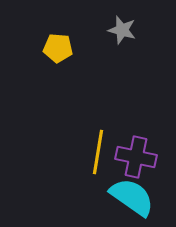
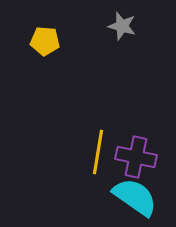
gray star: moved 4 px up
yellow pentagon: moved 13 px left, 7 px up
cyan semicircle: moved 3 px right
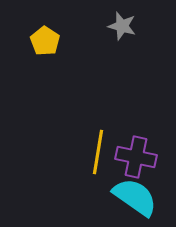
yellow pentagon: rotated 28 degrees clockwise
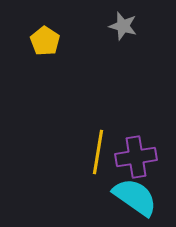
gray star: moved 1 px right
purple cross: rotated 21 degrees counterclockwise
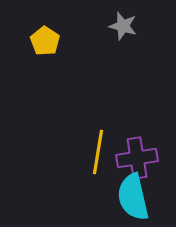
purple cross: moved 1 px right, 1 px down
cyan semicircle: moved 2 px left; rotated 138 degrees counterclockwise
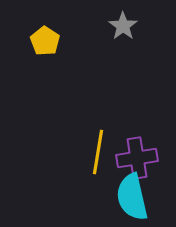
gray star: rotated 20 degrees clockwise
cyan semicircle: moved 1 px left
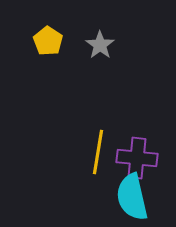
gray star: moved 23 px left, 19 px down
yellow pentagon: moved 3 px right
purple cross: rotated 15 degrees clockwise
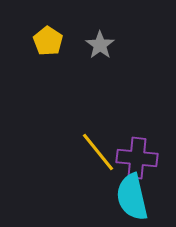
yellow line: rotated 48 degrees counterclockwise
